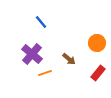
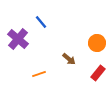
purple cross: moved 14 px left, 15 px up
orange line: moved 6 px left, 1 px down
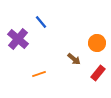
brown arrow: moved 5 px right
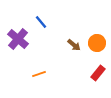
brown arrow: moved 14 px up
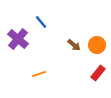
orange circle: moved 2 px down
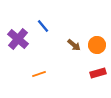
blue line: moved 2 px right, 4 px down
red rectangle: rotated 35 degrees clockwise
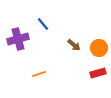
blue line: moved 2 px up
purple cross: rotated 35 degrees clockwise
orange circle: moved 2 px right, 3 px down
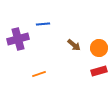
blue line: rotated 56 degrees counterclockwise
red rectangle: moved 1 px right, 2 px up
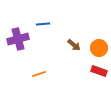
red rectangle: rotated 35 degrees clockwise
